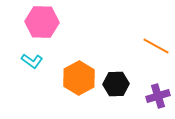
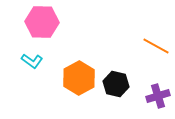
black hexagon: rotated 15 degrees clockwise
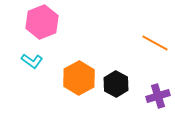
pink hexagon: rotated 24 degrees counterclockwise
orange line: moved 1 px left, 3 px up
black hexagon: rotated 15 degrees clockwise
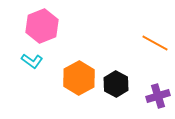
pink hexagon: moved 4 px down
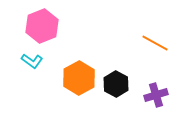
purple cross: moved 2 px left, 1 px up
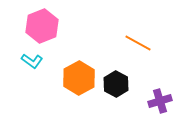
orange line: moved 17 px left
purple cross: moved 4 px right, 6 px down
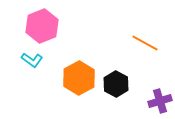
orange line: moved 7 px right
cyan L-shape: moved 1 px up
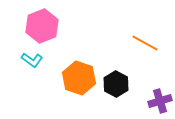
orange hexagon: rotated 12 degrees counterclockwise
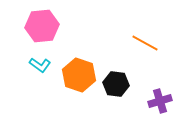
pink hexagon: rotated 16 degrees clockwise
cyan L-shape: moved 8 px right, 5 px down
orange hexagon: moved 3 px up
black hexagon: rotated 20 degrees counterclockwise
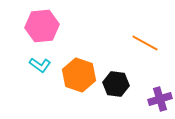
purple cross: moved 2 px up
